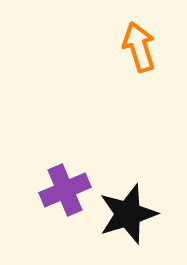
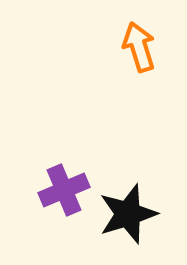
purple cross: moved 1 px left
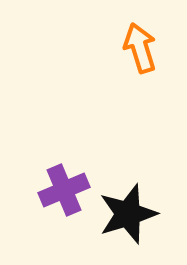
orange arrow: moved 1 px right, 1 px down
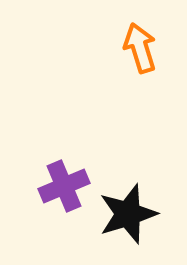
purple cross: moved 4 px up
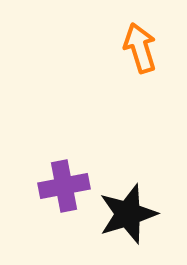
purple cross: rotated 12 degrees clockwise
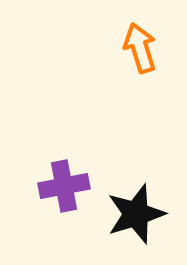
black star: moved 8 px right
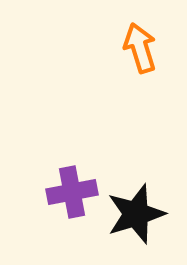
purple cross: moved 8 px right, 6 px down
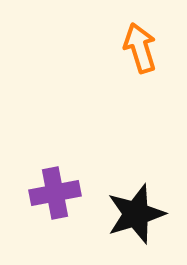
purple cross: moved 17 px left, 1 px down
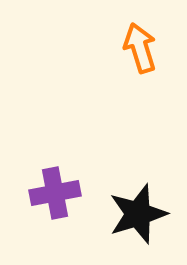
black star: moved 2 px right
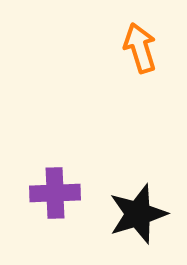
purple cross: rotated 9 degrees clockwise
